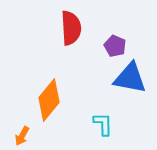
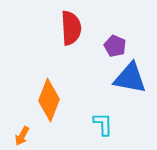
orange diamond: rotated 18 degrees counterclockwise
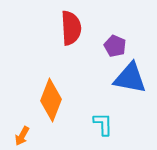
orange diamond: moved 2 px right
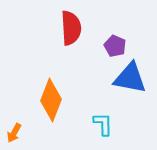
orange arrow: moved 8 px left, 3 px up
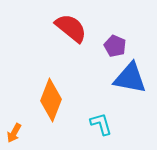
red semicircle: rotated 48 degrees counterclockwise
cyan L-shape: moved 2 px left; rotated 15 degrees counterclockwise
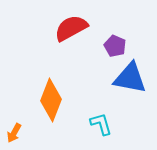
red semicircle: rotated 68 degrees counterclockwise
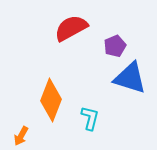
purple pentagon: rotated 25 degrees clockwise
blue triangle: rotated 6 degrees clockwise
cyan L-shape: moved 11 px left, 6 px up; rotated 30 degrees clockwise
orange arrow: moved 7 px right, 3 px down
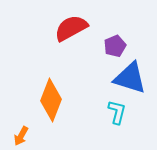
cyan L-shape: moved 27 px right, 6 px up
